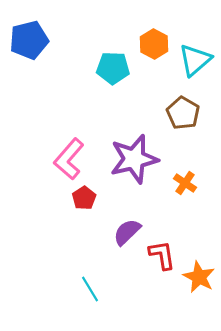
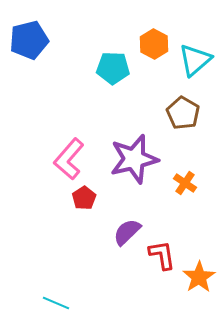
orange star: rotated 12 degrees clockwise
cyan line: moved 34 px left, 14 px down; rotated 36 degrees counterclockwise
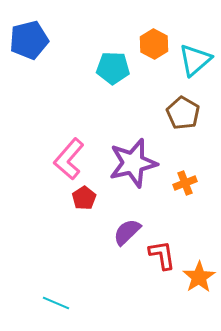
purple star: moved 1 px left, 4 px down
orange cross: rotated 35 degrees clockwise
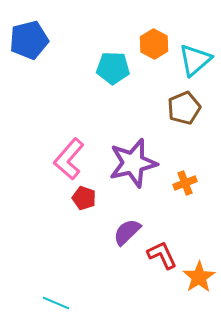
brown pentagon: moved 1 px right, 5 px up; rotated 20 degrees clockwise
red pentagon: rotated 20 degrees counterclockwise
red L-shape: rotated 16 degrees counterclockwise
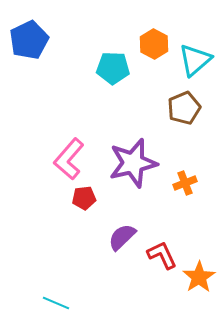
blue pentagon: rotated 12 degrees counterclockwise
red pentagon: rotated 25 degrees counterclockwise
purple semicircle: moved 5 px left, 5 px down
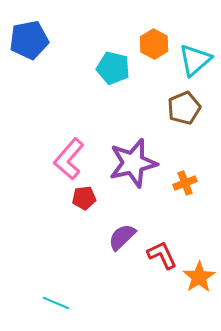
blue pentagon: rotated 15 degrees clockwise
cyan pentagon: rotated 12 degrees clockwise
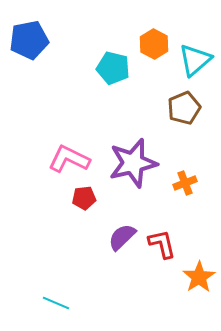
pink L-shape: rotated 75 degrees clockwise
red L-shape: moved 11 px up; rotated 12 degrees clockwise
